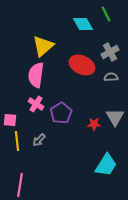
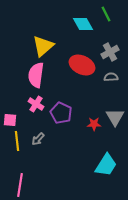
purple pentagon: rotated 15 degrees counterclockwise
gray arrow: moved 1 px left, 1 px up
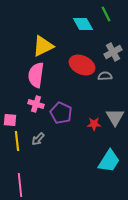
yellow triangle: rotated 15 degrees clockwise
gray cross: moved 3 px right
gray semicircle: moved 6 px left, 1 px up
pink cross: rotated 14 degrees counterclockwise
cyan trapezoid: moved 3 px right, 4 px up
pink line: rotated 15 degrees counterclockwise
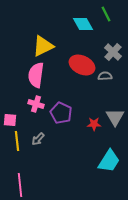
gray cross: rotated 18 degrees counterclockwise
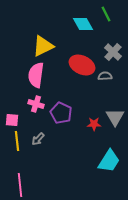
pink square: moved 2 px right
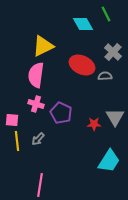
pink line: moved 20 px right; rotated 15 degrees clockwise
